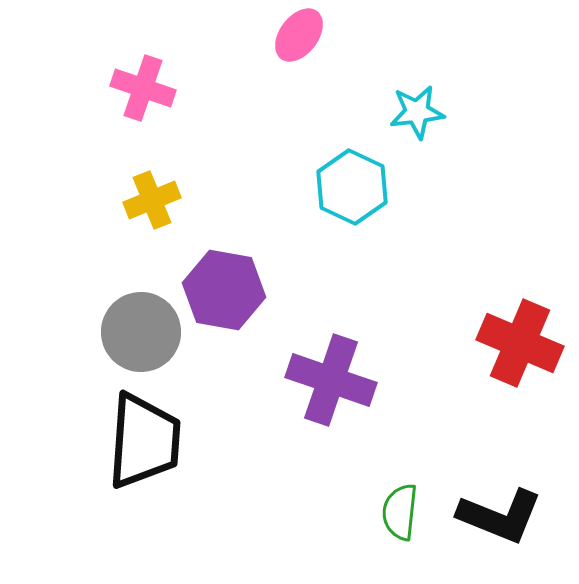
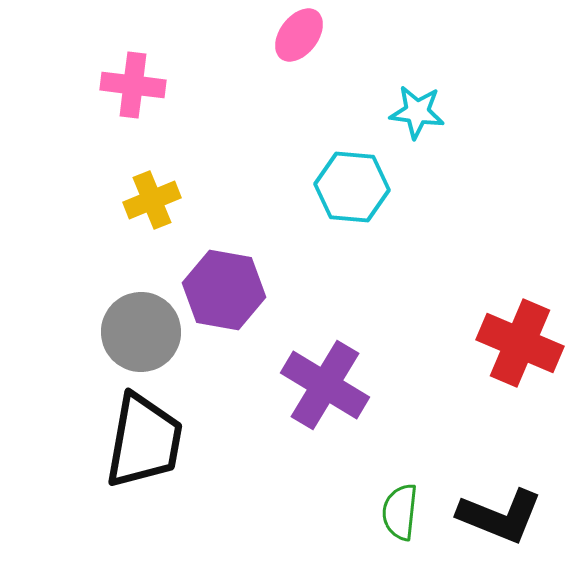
pink cross: moved 10 px left, 3 px up; rotated 12 degrees counterclockwise
cyan star: rotated 14 degrees clockwise
cyan hexagon: rotated 20 degrees counterclockwise
purple cross: moved 6 px left, 5 px down; rotated 12 degrees clockwise
black trapezoid: rotated 6 degrees clockwise
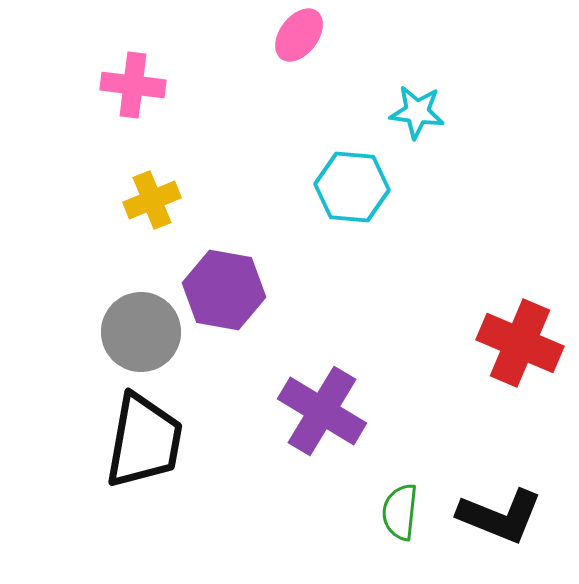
purple cross: moved 3 px left, 26 px down
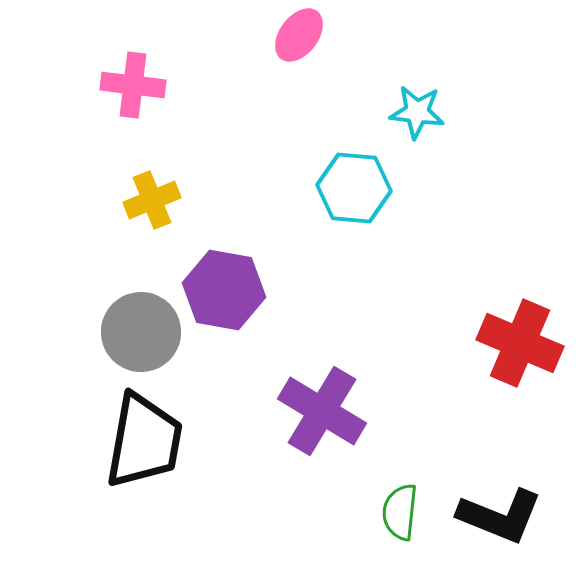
cyan hexagon: moved 2 px right, 1 px down
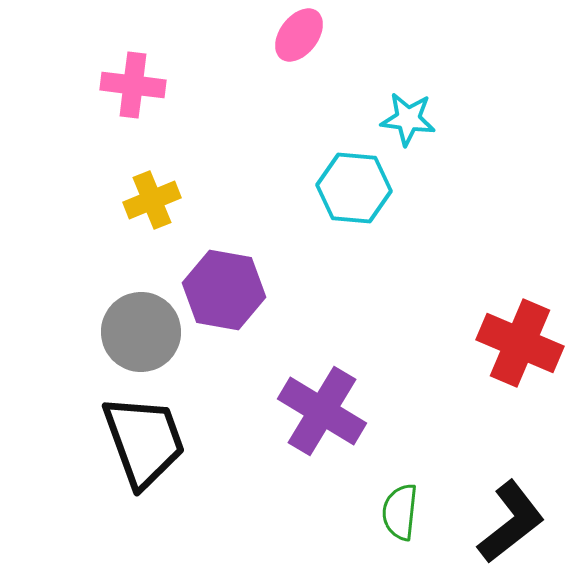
cyan star: moved 9 px left, 7 px down
black trapezoid: rotated 30 degrees counterclockwise
black L-shape: moved 11 px right, 6 px down; rotated 60 degrees counterclockwise
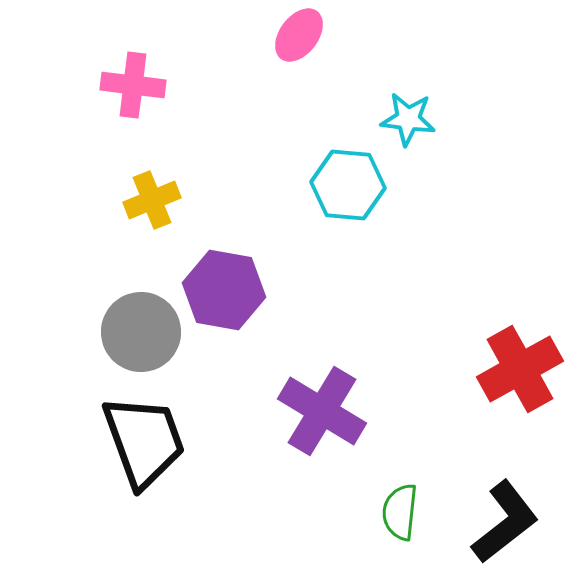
cyan hexagon: moved 6 px left, 3 px up
red cross: moved 26 px down; rotated 38 degrees clockwise
black L-shape: moved 6 px left
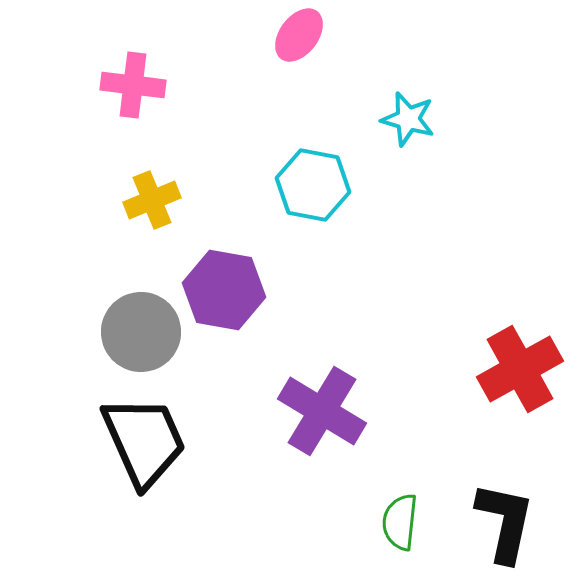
cyan star: rotated 8 degrees clockwise
cyan hexagon: moved 35 px left; rotated 6 degrees clockwise
black trapezoid: rotated 4 degrees counterclockwise
green semicircle: moved 10 px down
black L-shape: rotated 40 degrees counterclockwise
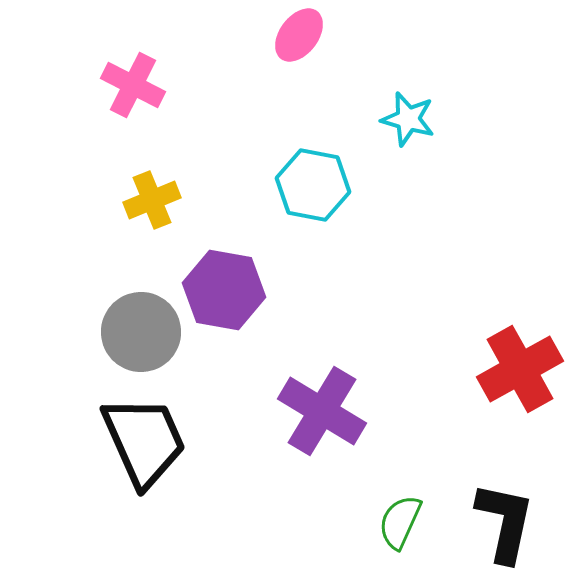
pink cross: rotated 20 degrees clockwise
green semicircle: rotated 18 degrees clockwise
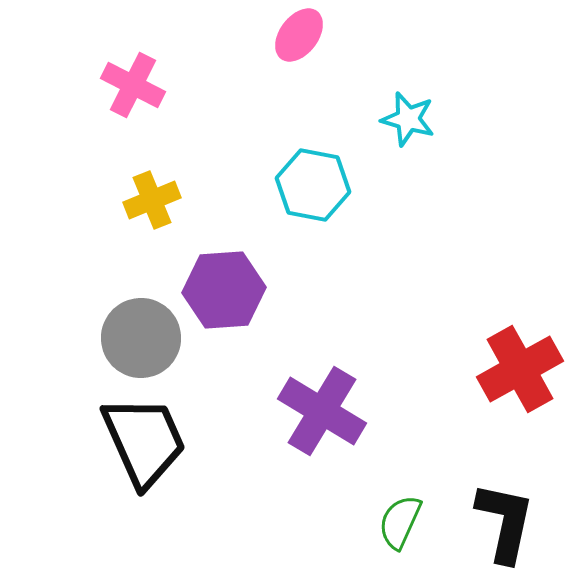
purple hexagon: rotated 14 degrees counterclockwise
gray circle: moved 6 px down
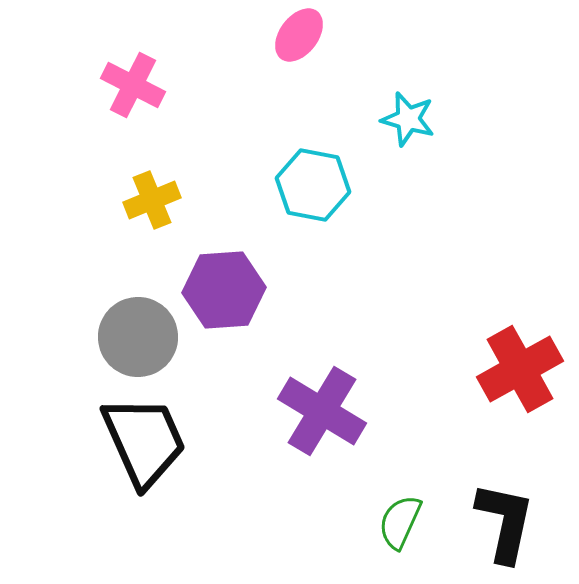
gray circle: moved 3 px left, 1 px up
